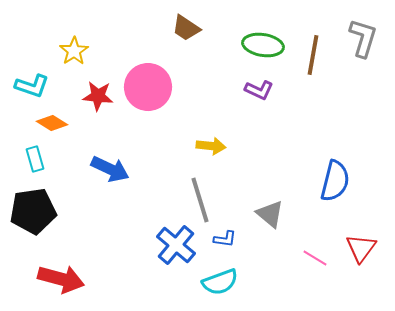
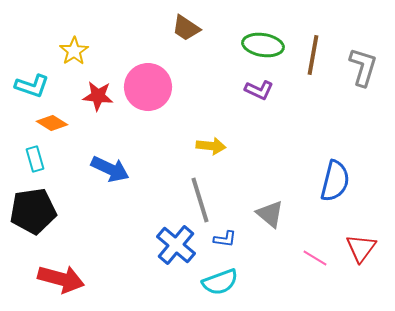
gray L-shape: moved 29 px down
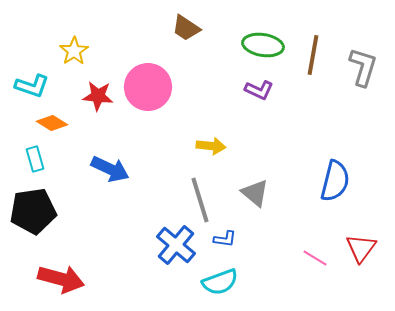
gray triangle: moved 15 px left, 21 px up
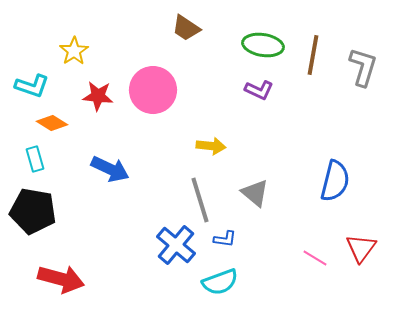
pink circle: moved 5 px right, 3 px down
black pentagon: rotated 18 degrees clockwise
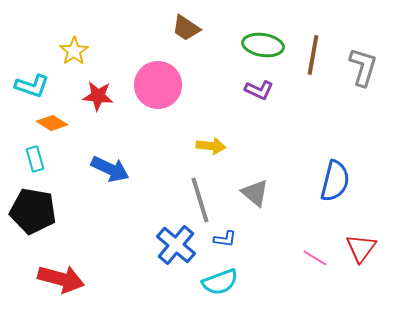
pink circle: moved 5 px right, 5 px up
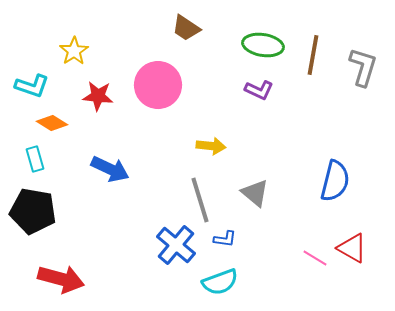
red triangle: moved 9 px left; rotated 36 degrees counterclockwise
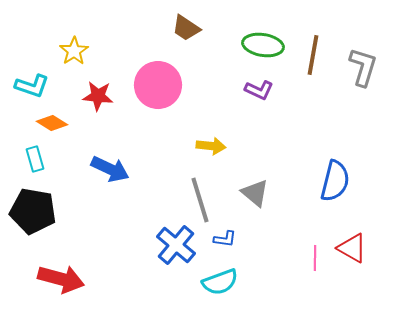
pink line: rotated 60 degrees clockwise
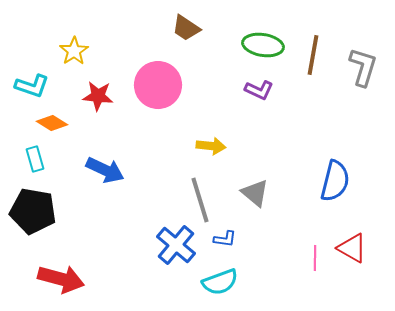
blue arrow: moved 5 px left, 1 px down
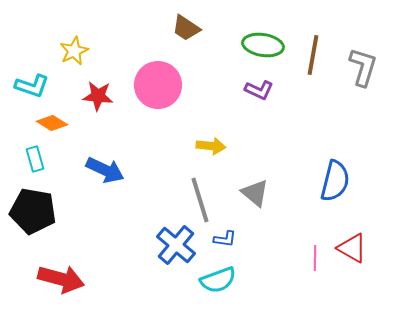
yellow star: rotated 8 degrees clockwise
cyan semicircle: moved 2 px left, 2 px up
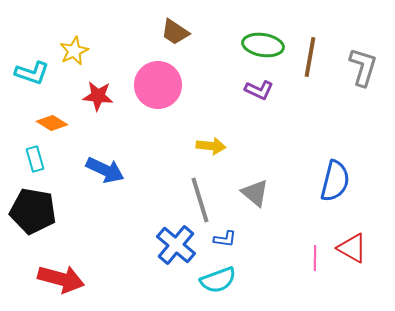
brown trapezoid: moved 11 px left, 4 px down
brown line: moved 3 px left, 2 px down
cyan L-shape: moved 13 px up
